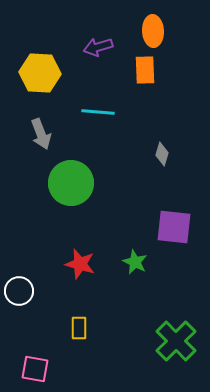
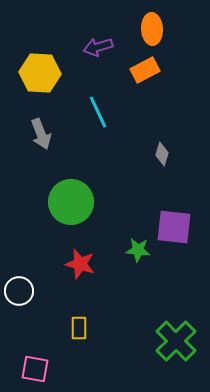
orange ellipse: moved 1 px left, 2 px up
orange rectangle: rotated 64 degrees clockwise
cyan line: rotated 60 degrees clockwise
green circle: moved 19 px down
green star: moved 3 px right, 12 px up; rotated 20 degrees counterclockwise
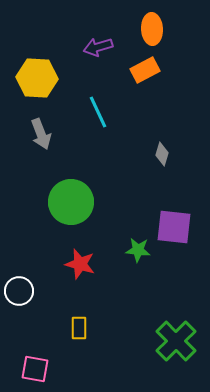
yellow hexagon: moved 3 px left, 5 px down
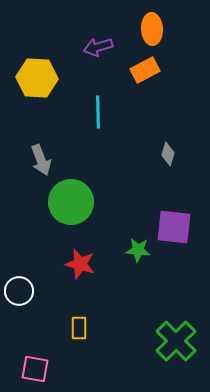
cyan line: rotated 24 degrees clockwise
gray arrow: moved 26 px down
gray diamond: moved 6 px right
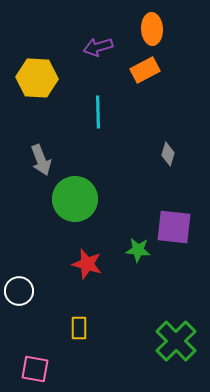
green circle: moved 4 px right, 3 px up
red star: moved 7 px right
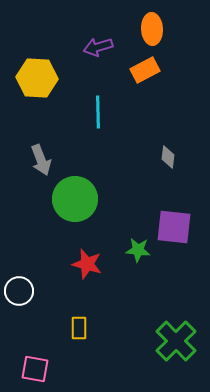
gray diamond: moved 3 px down; rotated 10 degrees counterclockwise
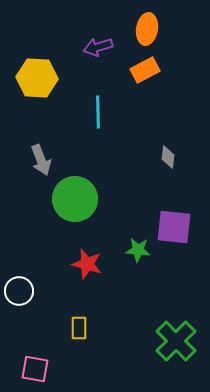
orange ellipse: moved 5 px left; rotated 12 degrees clockwise
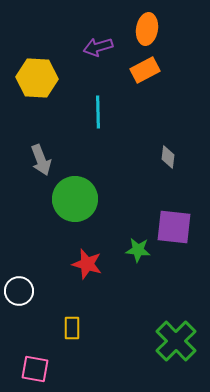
yellow rectangle: moved 7 px left
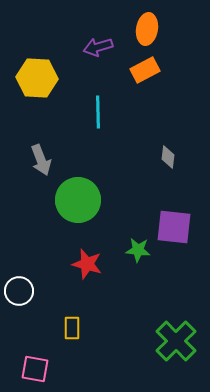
green circle: moved 3 px right, 1 px down
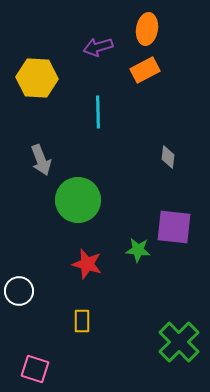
yellow rectangle: moved 10 px right, 7 px up
green cross: moved 3 px right, 1 px down
pink square: rotated 8 degrees clockwise
